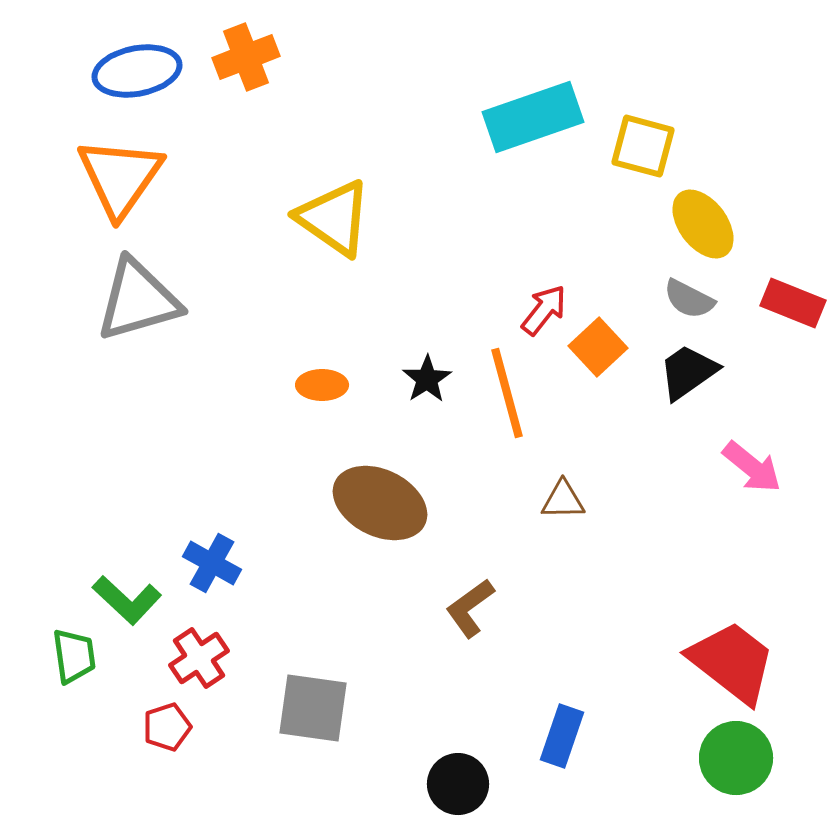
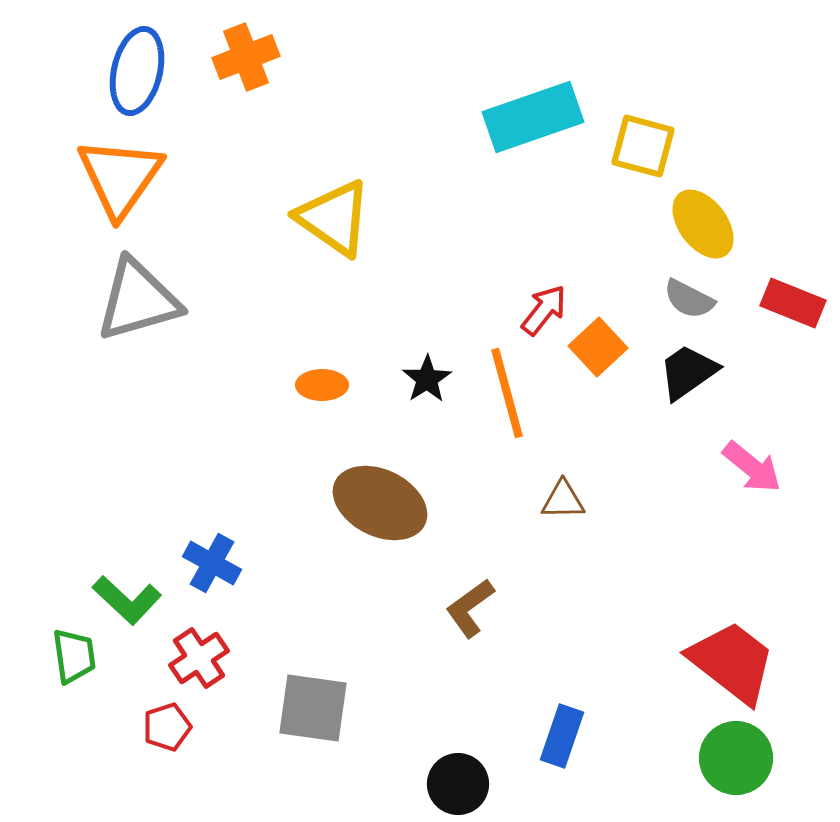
blue ellipse: rotated 66 degrees counterclockwise
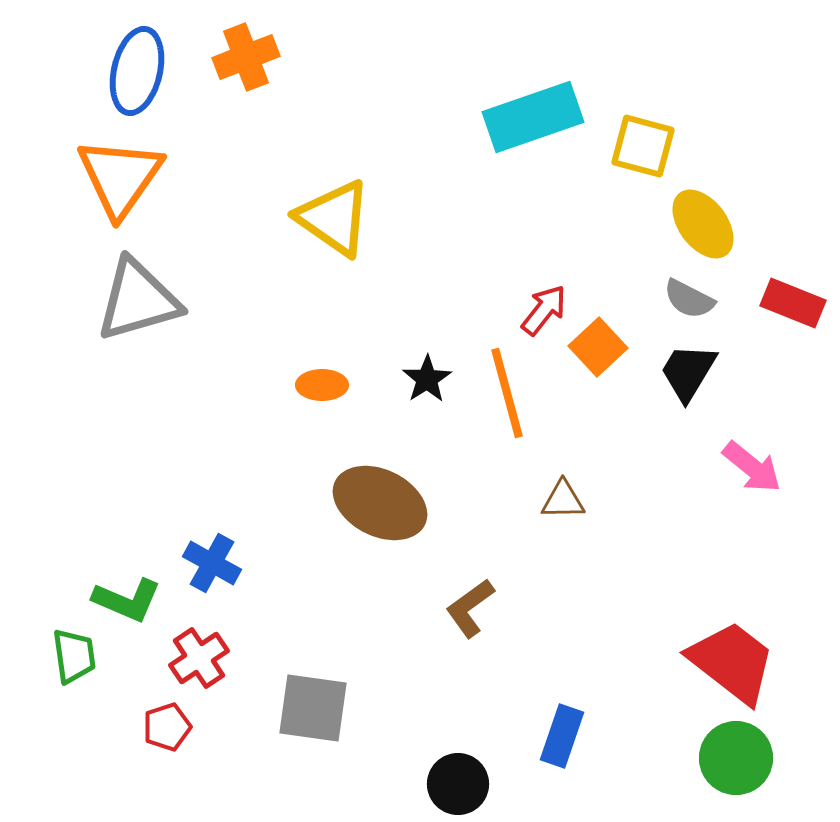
black trapezoid: rotated 24 degrees counterclockwise
green L-shape: rotated 20 degrees counterclockwise
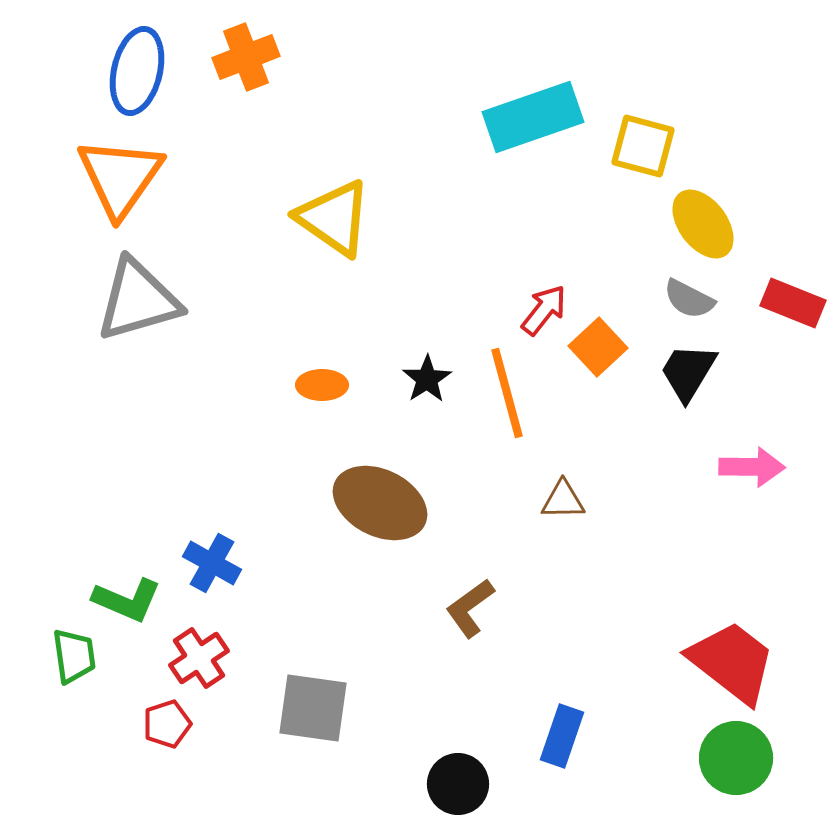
pink arrow: rotated 38 degrees counterclockwise
red pentagon: moved 3 px up
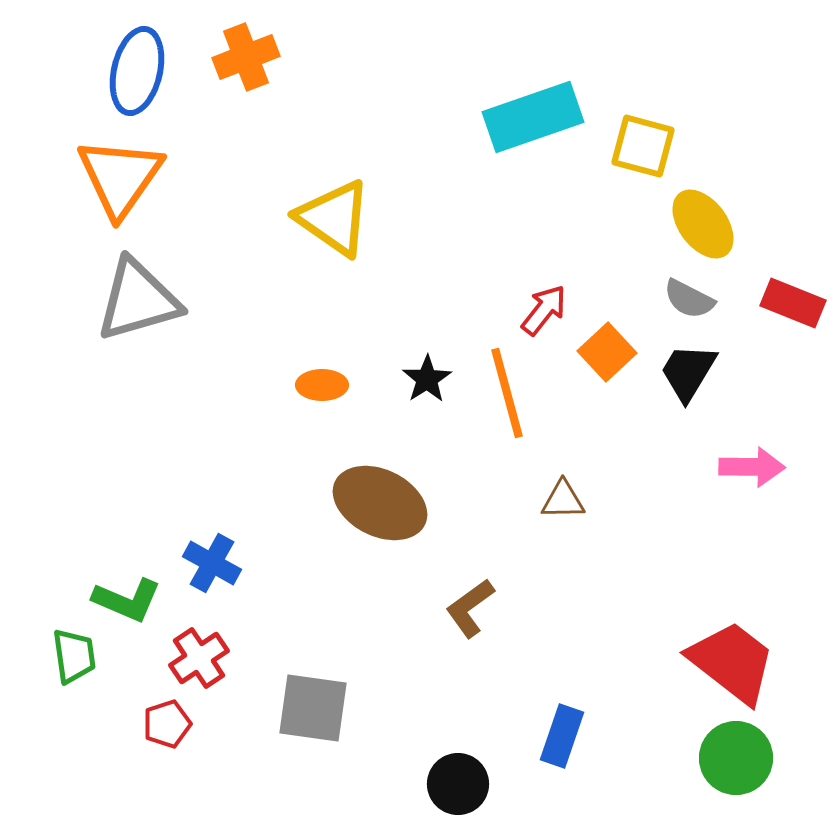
orange square: moved 9 px right, 5 px down
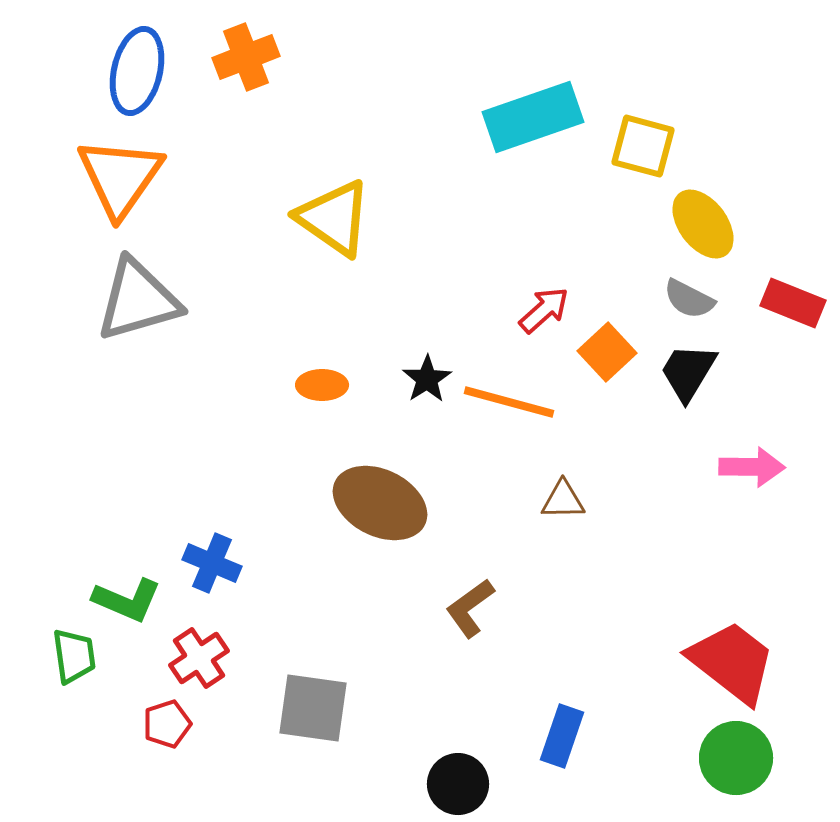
red arrow: rotated 10 degrees clockwise
orange line: moved 2 px right, 9 px down; rotated 60 degrees counterclockwise
blue cross: rotated 6 degrees counterclockwise
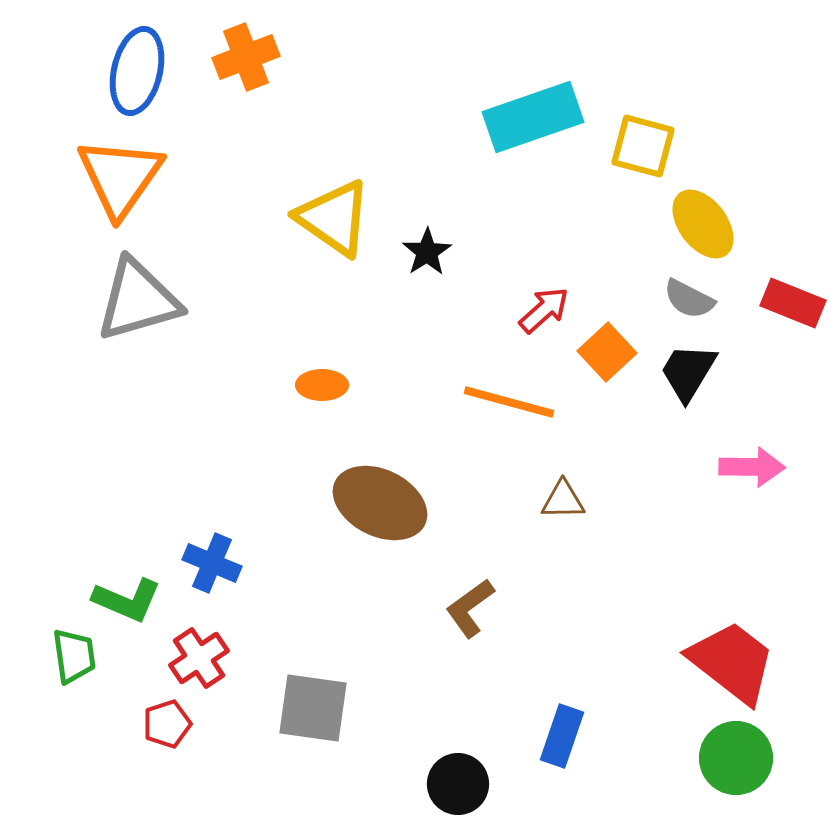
black star: moved 127 px up
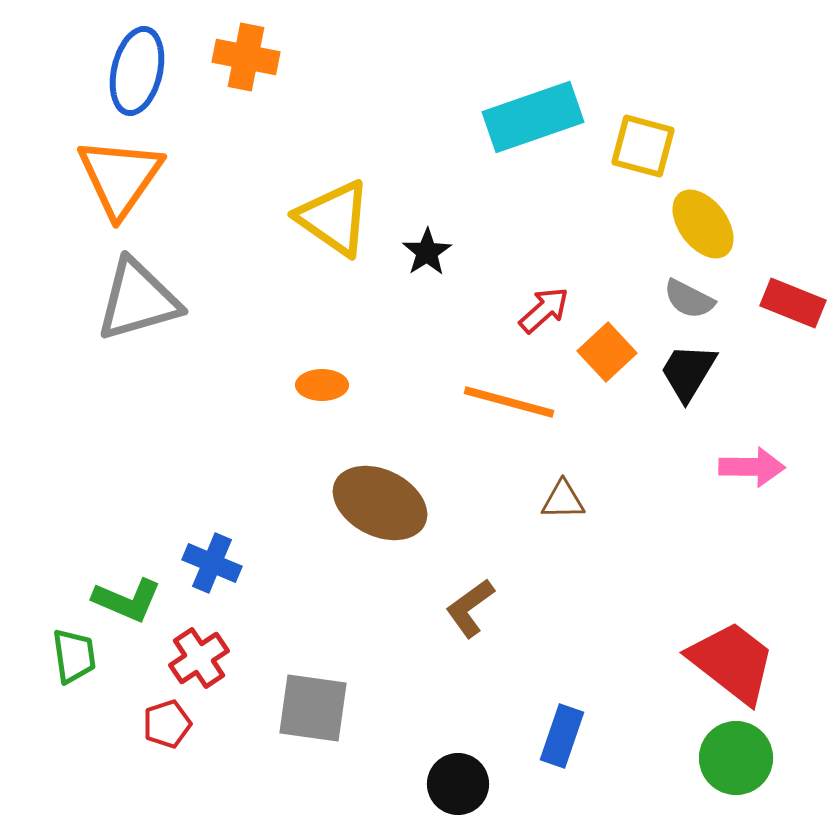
orange cross: rotated 32 degrees clockwise
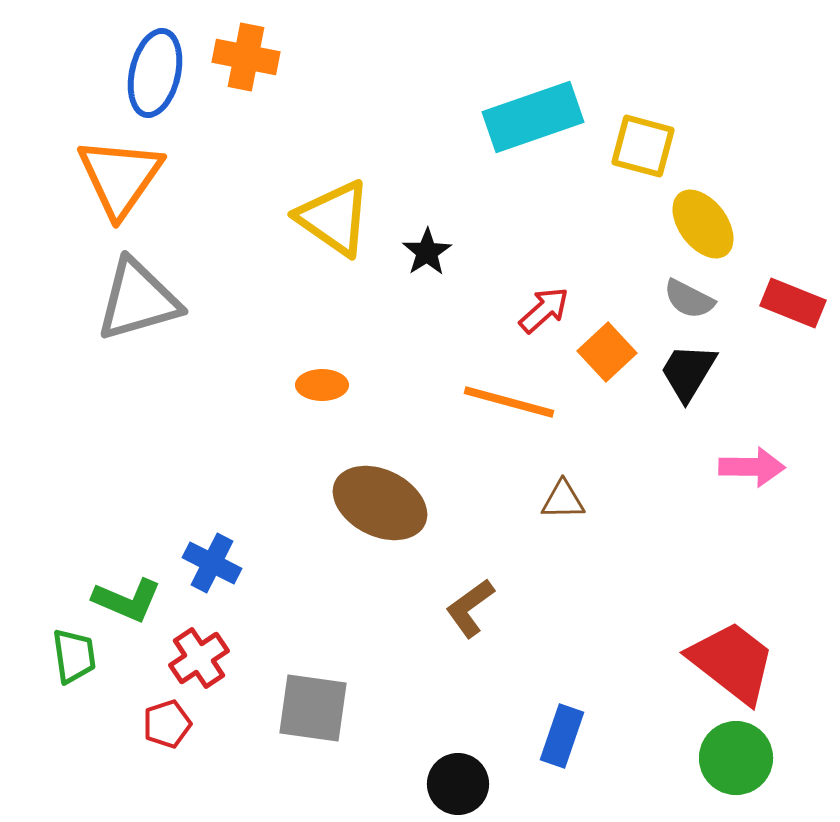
blue ellipse: moved 18 px right, 2 px down
blue cross: rotated 4 degrees clockwise
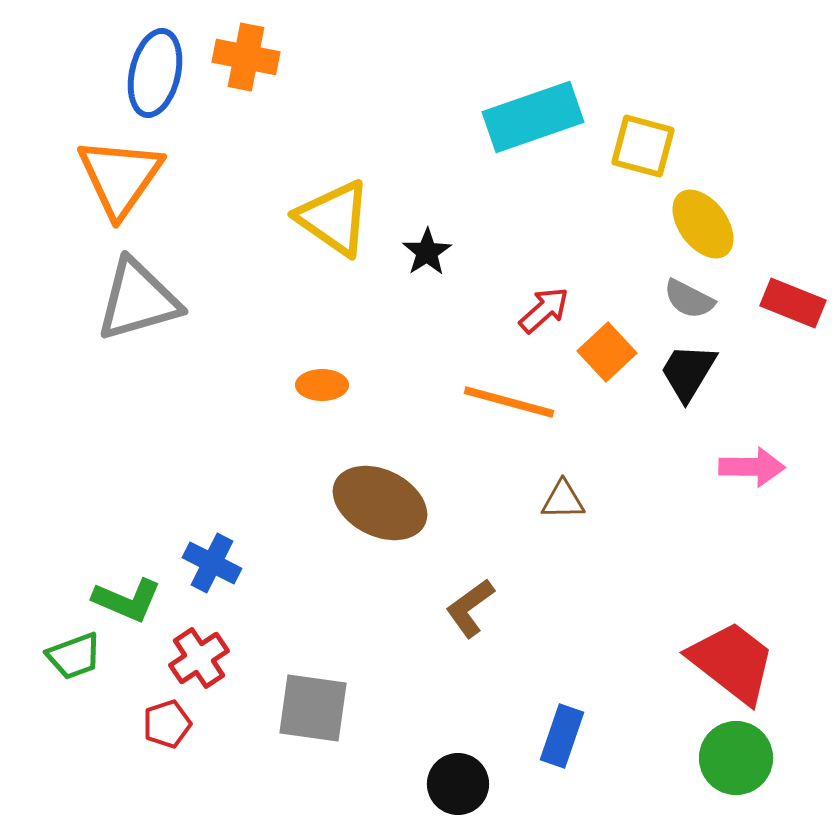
green trapezoid: rotated 78 degrees clockwise
